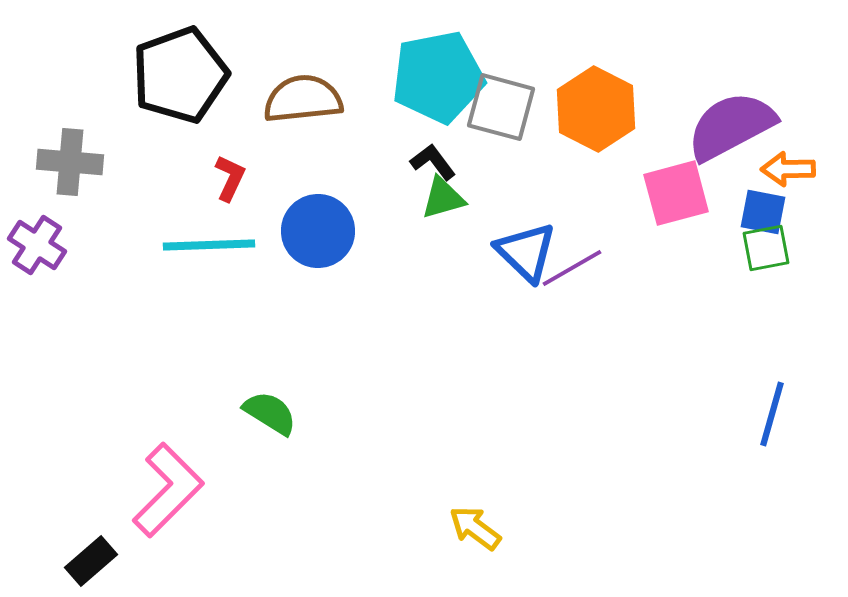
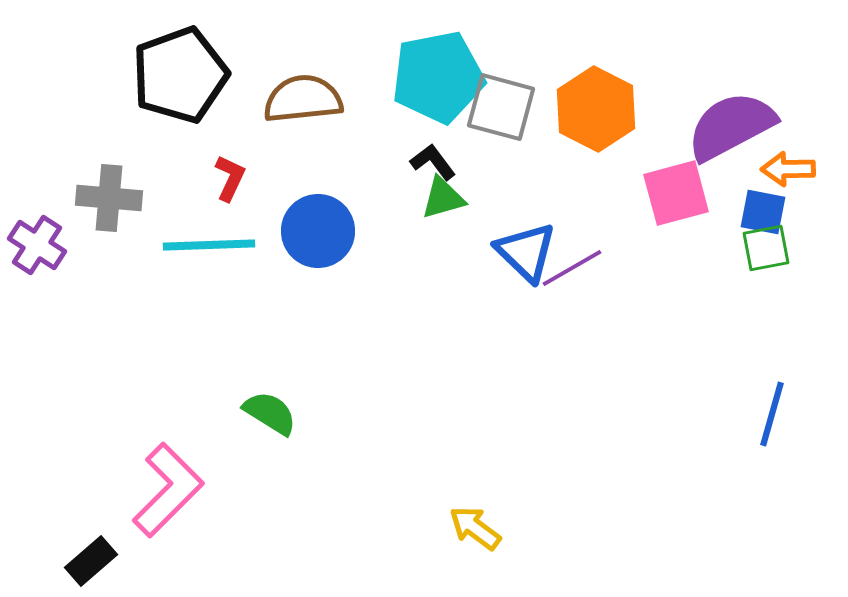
gray cross: moved 39 px right, 36 px down
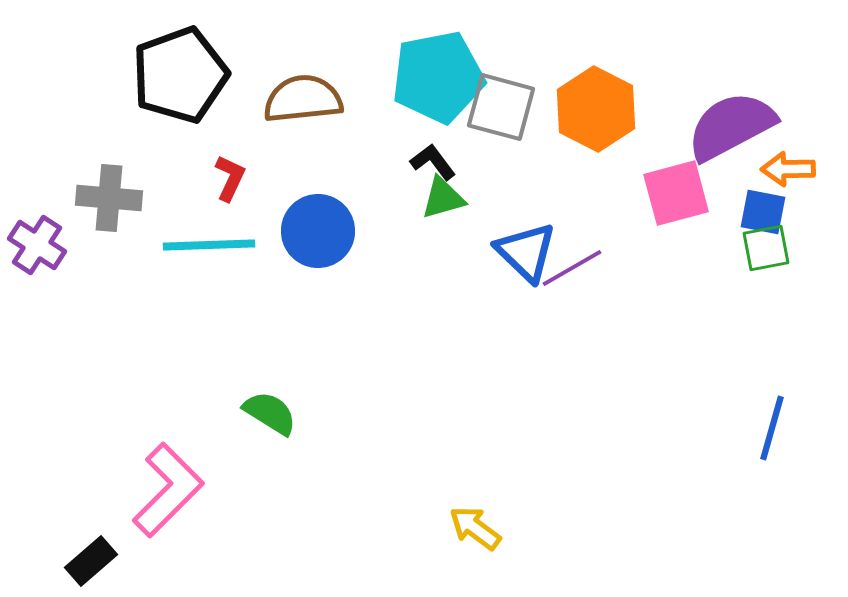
blue line: moved 14 px down
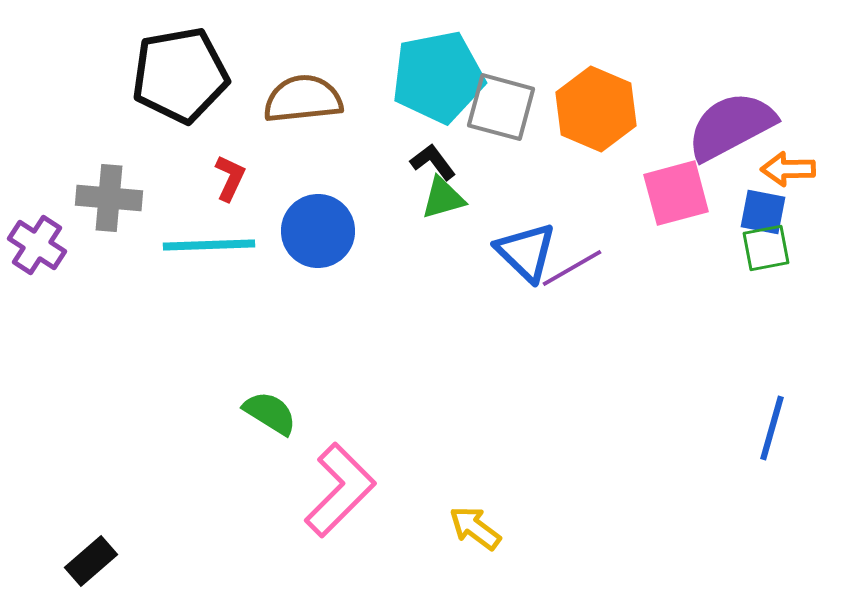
black pentagon: rotated 10 degrees clockwise
orange hexagon: rotated 4 degrees counterclockwise
pink L-shape: moved 172 px right
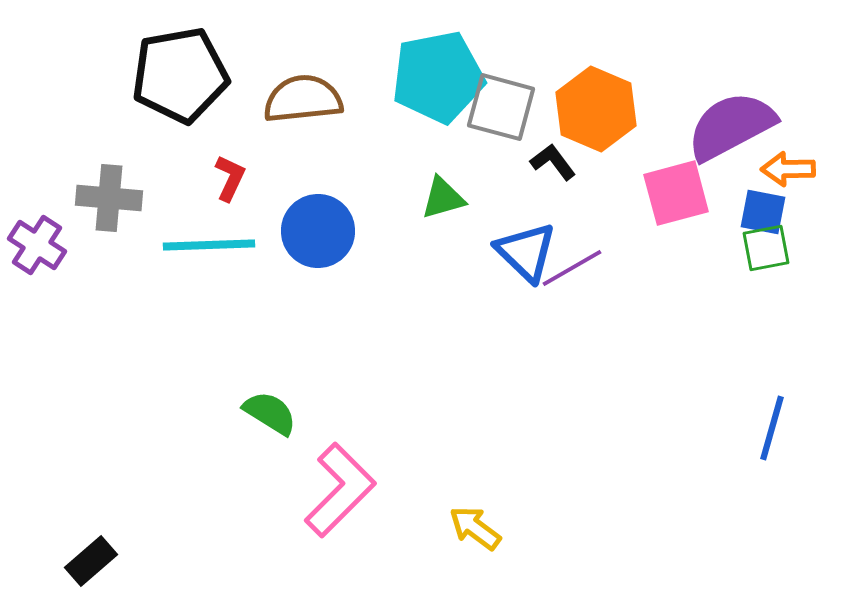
black L-shape: moved 120 px right
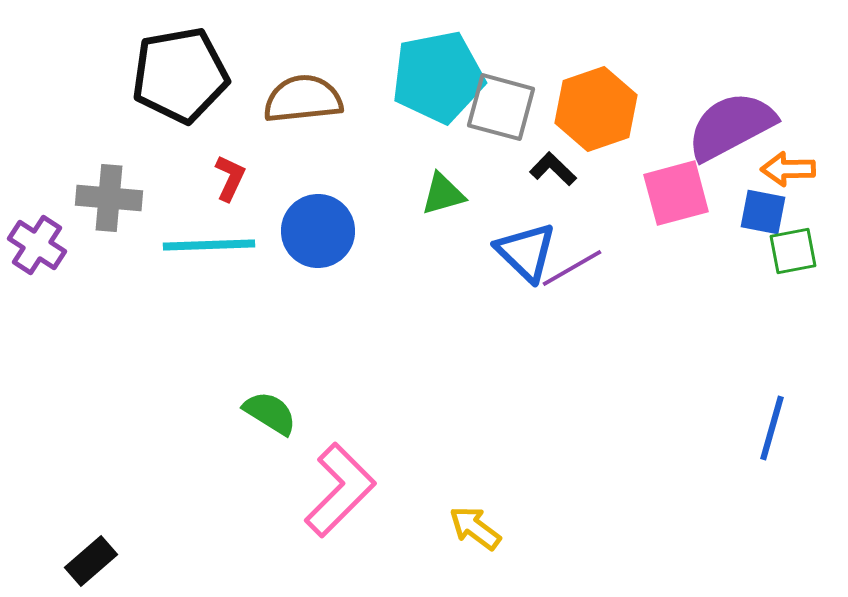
orange hexagon: rotated 18 degrees clockwise
black L-shape: moved 7 px down; rotated 9 degrees counterclockwise
green triangle: moved 4 px up
green square: moved 27 px right, 3 px down
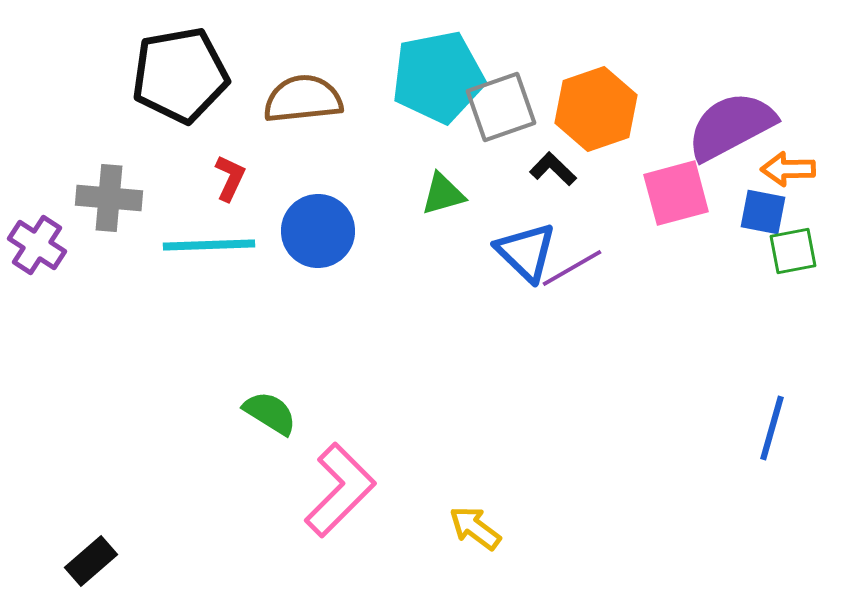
gray square: rotated 34 degrees counterclockwise
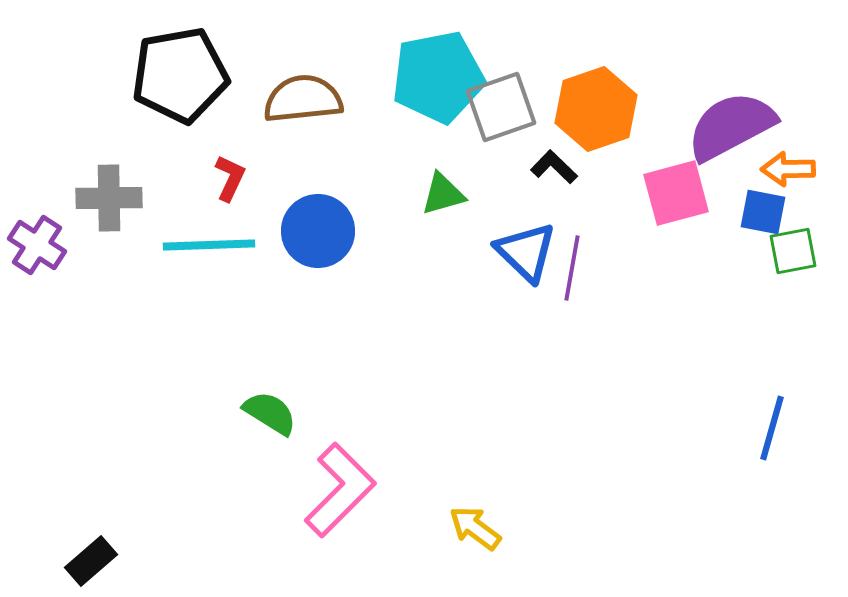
black L-shape: moved 1 px right, 2 px up
gray cross: rotated 6 degrees counterclockwise
purple line: rotated 50 degrees counterclockwise
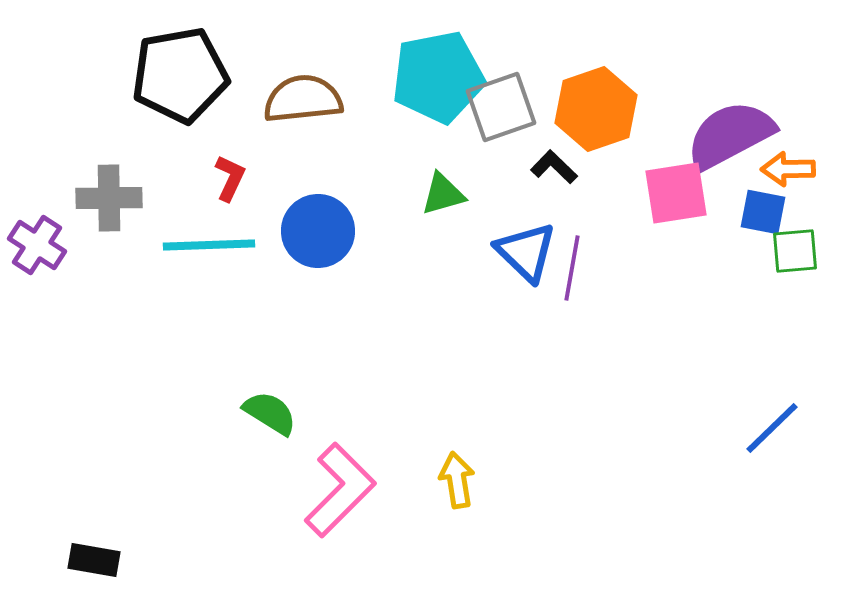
purple semicircle: moved 1 px left, 9 px down
pink square: rotated 6 degrees clockwise
green square: moved 2 px right; rotated 6 degrees clockwise
blue line: rotated 30 degrees clockwise
yellow arrow: moved 18 px left, 48 px up; rotated 44 degrees clockwise
black rectangle: moved 3 px right, 1 px up; rotated 51 degrees clockwise
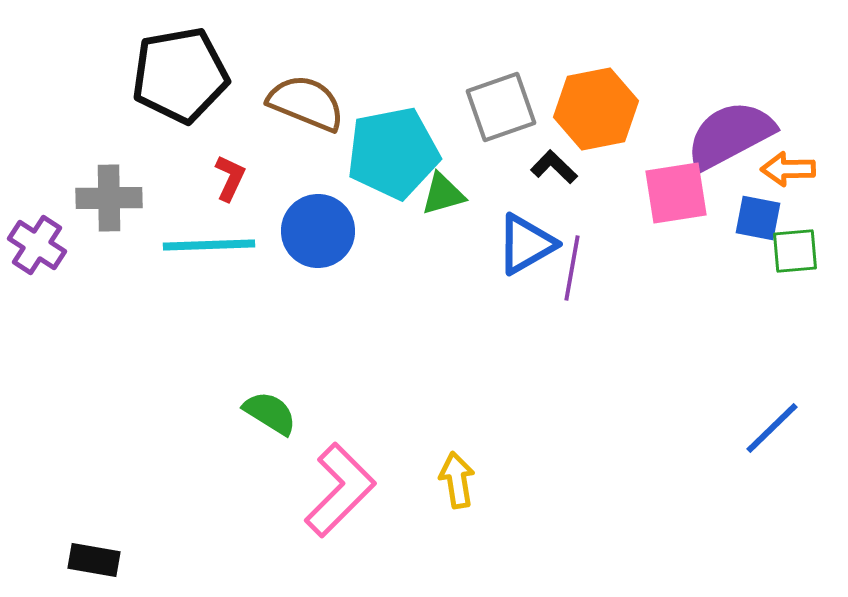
cyan pentagon: moved 45 px left, 76 px down
brown semicircle: moved 3 px right, 4 px down; rotated 28 degrees clockwise
orange hexagon: rotated 8 degrees clockwise
blue square: moved 5 px left, 6 px down
blue triangle: moved 8 px up; rotated 46 degrees clockwise
